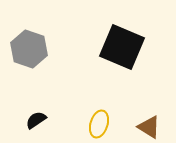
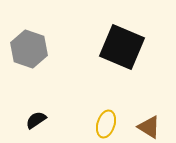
yellow ellipse: moved 7 px right
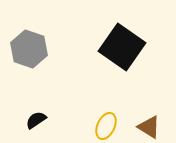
black square: rotated 12 degrees clockwise
yellow ellipse: moved 2 px down; rotated 8 degrees clockwise
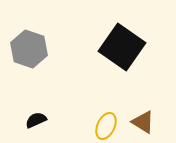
black semicircle: rotated 10 degrees clockwise
brown triangle: moved 6 px left, 5 px up
